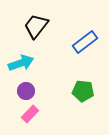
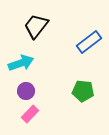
blue rectangle: moved 4 px right
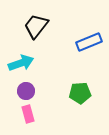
blue rectangle: rotated 15 degrees clockwise
green pentagon: moved 3 px left, 2 px down; rotated 10 degrees counterclockwise
pink rectangle: moved 2 px left; rotated 60 degrees counterclockwise
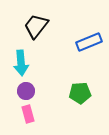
cyan arrow: rotated 105 degrees clockwise
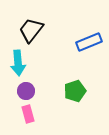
black trapezoid: moved 5 px left, 4 px down
cyan arrow: moved 3 px left
green pentagon: moved 5 px left, 2 px up; rotated 15 degrees counterclockwise
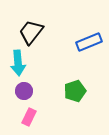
black trapezoid: moved 2 px down
purple circle: moved 2 px left
pink rectangle: moved 1 px right, 3 px down; rotated 42 degrees clockwise
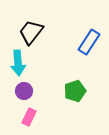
blue rectangle: rotated 35 degrees counterclockwise
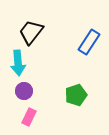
green pentagon: moved 1 px right, 4 px down
